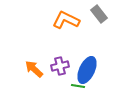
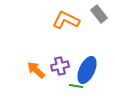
orange arrow: moved 2 px right, 1 px down
green line: moved 2 px left
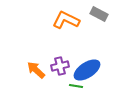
gray rectangle: rotated 24 degrees counterclockwise
blue ellipse: rotated 32 degrees clockwise
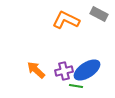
purple cross: moved 4 px right, 5 px down
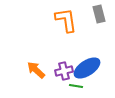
gray rectangle: rotated 48 degrees clockwise
orange L-shape: rotated 56 degrees clockwise
blue ellipse: moved 2 px up
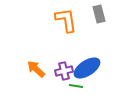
orange arrow: moved 1 px up
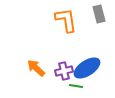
orange arrow: moved 1 px up
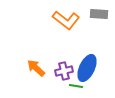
gray rectangle: rotated 72 degrees counterclockwise
orange L-shape: rotated 136 degrees clockwise
blue ellipse: rotated 32 degrees counterclockwise
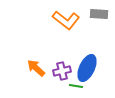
purple cross: moved 2 px left
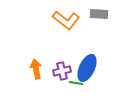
orange arrow: moved 1 px down; rotated 36 degrees clockwise
green line: moved 3 px up
